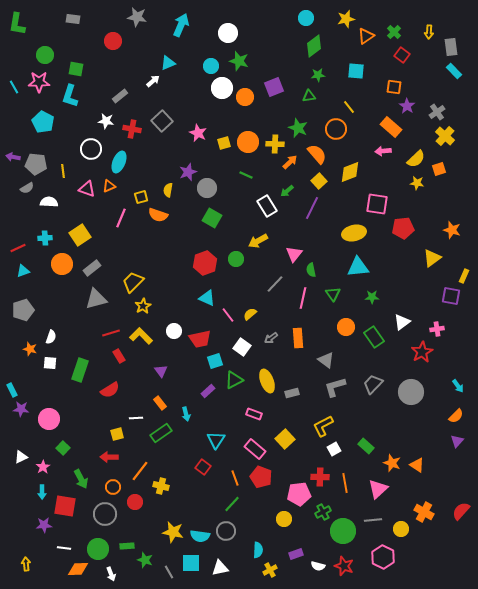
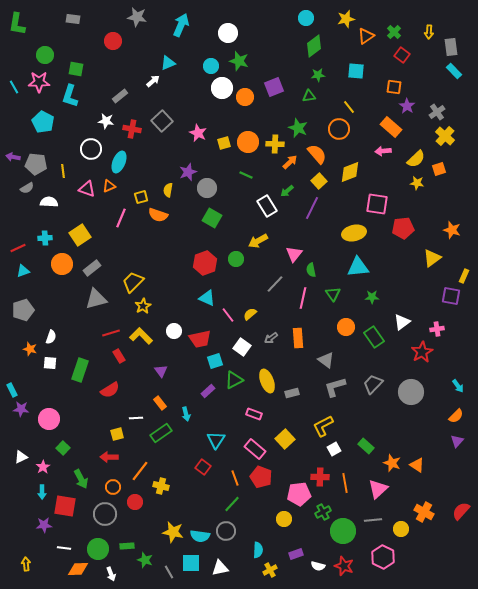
orange circle at (336, 129): moved 3 px right
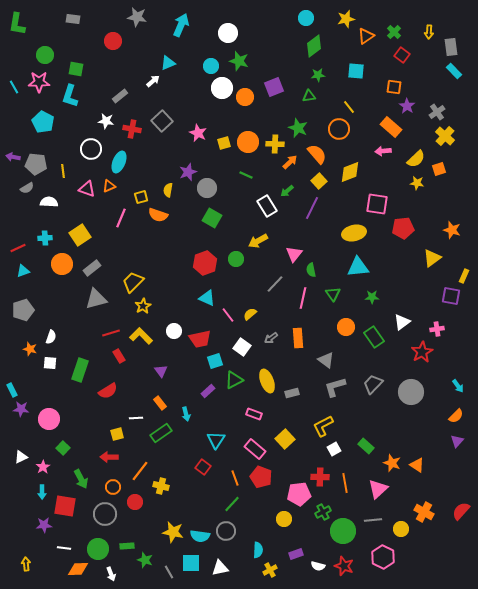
red semicircle at (110, 390): moved 2 px left, 1 px down
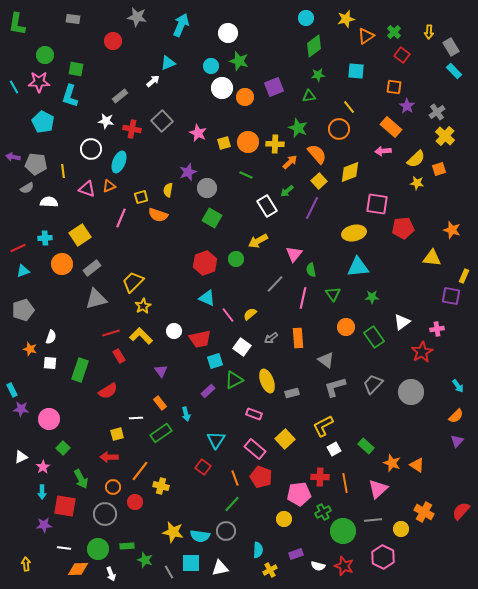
gray rectangle at (451, 47): rotated 24 degrees counterclockwise
yellow triangle at (432, 258): rotated 42 degrees clockwise
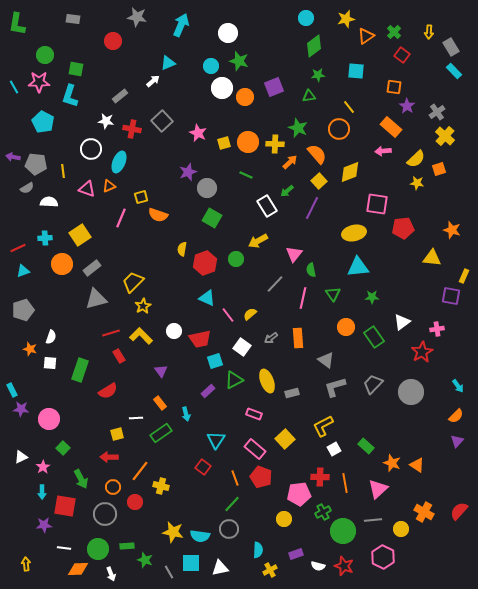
yellow semicircle at (168, 190): moved 14 px right, 59 px down
red semicircle at (461, 511): moved 2 px left
gray circle at (226, 531): moved 3 px right, 2 px up
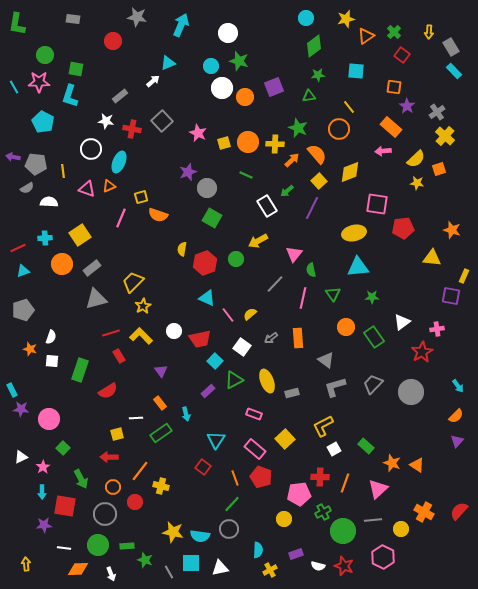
orange arrow at (290, 162): moved 2 px right, 2 px up
cyan square at (215, 361): rotated 28 degrees counterclockwise
white square at (50, 363): moved 2 px right, 2 px up
orange line at (345, 483): rotated 30 degrees clockwise
green circle at (98, 549): moved 4 px up
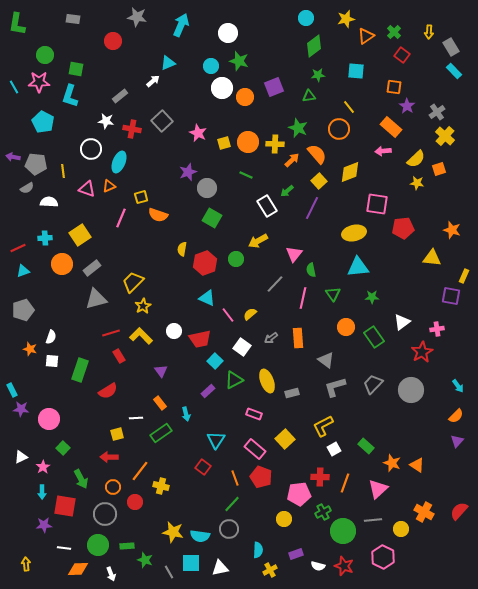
gray circle at (411, 392): moved 2 px up
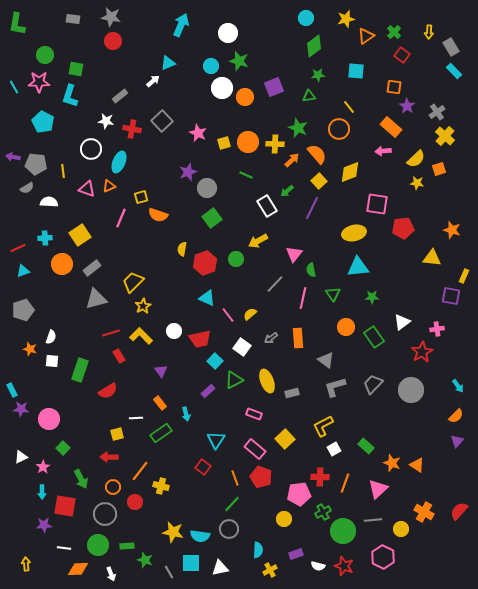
gray star at (137, 17): moved 26 px left
green square at (212, 218): rotated 24 degrees clockwise
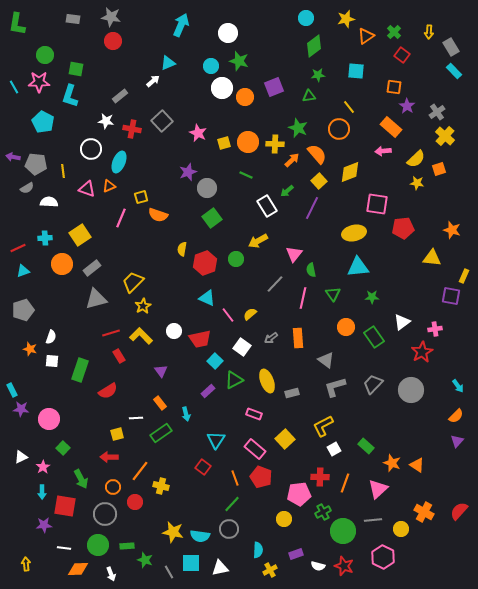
pink cross at (437, 329): moved 2 px left
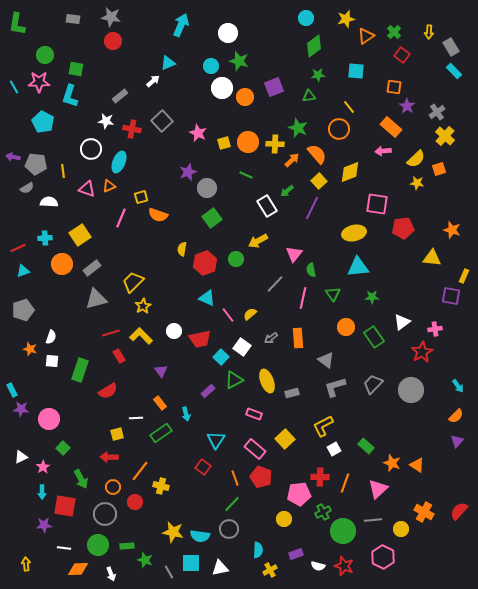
cyan square at (215, 361): moved 6 px right, 4 px up
